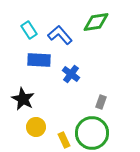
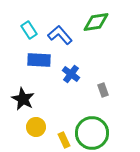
gray rectangle: moved 2 px right, 12 px up; rotated 40 degrees counterclockwise
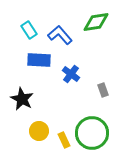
black star: moved 1 px left
yellow circle: moved 3 px right, 4 px down
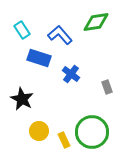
cyan rectangle: moved 7 px left
blue rectangle: moved 2 px up; rotated 15 degrees clockwise
gray rectangle: moved 4 px right, 3 px up
green circle: moved 1 px up
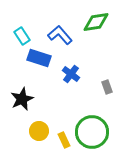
cyan rectangle: moved 6 px down
black star: rotated 20 degrees clockwise
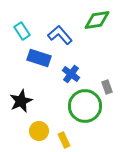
green diamond: moved 1 px right, 2 px up
cyan rectangle: moved 5 px up
black star: moved 1 px left, 2 px down
green circle: moved 7 px left, 26 px up
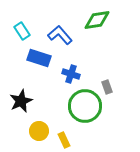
blue cross: rotated 18 degrees counterclockwise
